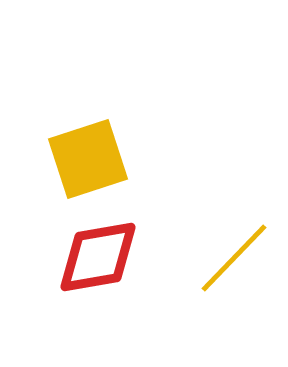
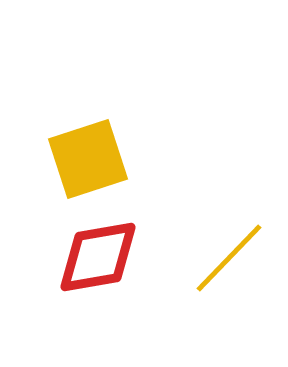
yellow line: moved 5 px left
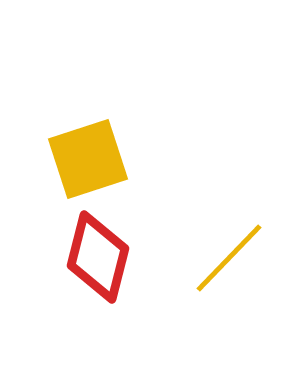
red diamond: rotated 66 degrees counterclockwise
